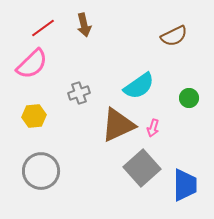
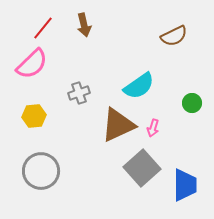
red line: rotated 15 degrees counterclockwise
green circle: moved 3 px right, 5 px down
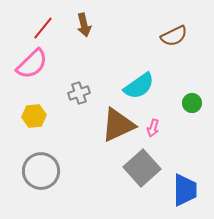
blue trapezoid: moved 5 px down
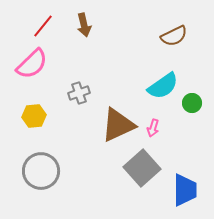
red line: moved 2 px up
cyan semicircle: moved 24 px right
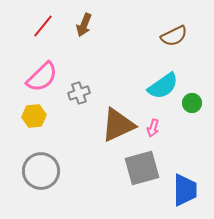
brown arrow: rotated 35 degrees clockwise
pink semicircle: moved 10 px right, 13 px down
gray square: rotated 27 degrees clockwise
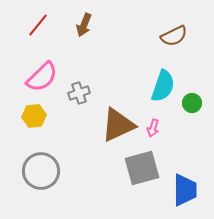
red line: moved 5 px left, 1 px up
cyan semicircle: rotated 36 degrees counterclockwise
